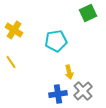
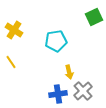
green square: moved 6 px right, 4 px down
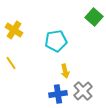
green square: rotated 24 degrees counterclockwise
yellow line: moved 1 px down
yellow arrow: moved 4 px left, 1 px up
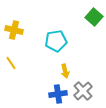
yellow cross: rotated 18 degrees counterclockwise
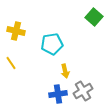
yellow cross: moved 2 px right, 1 px down
cyan pentagon: moved 4 px left, 3 px down
gray cross: rotated 12 degrees clockwise
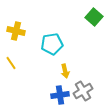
blue cross: moved 2 px right, 1 px down
